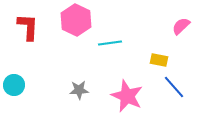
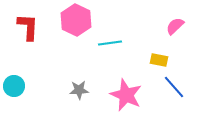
pink semicircle: moved 6 px left
cyan circle: moved 1 px down
pink star: moved 1 px left, 1 px up
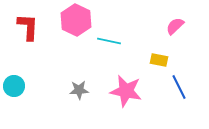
cyan line: moved 1 px left, 2 px up; rotated 20 degrees clockwise
blue line: moved 5 px right; rotated 15 degrees clockwise
pink star: moved 4 px up; rotated 12 degrees counterclockwise
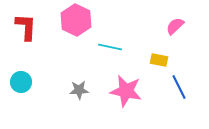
red L-shape: moved 2 px left
cyan line: moved 1 px right, 6 px down
cyan circle: moved 7 px right, 4 px up
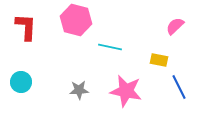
pink hexagon: rotated 12 degrees counterclockwise
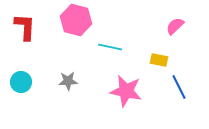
red L-shape: moved 1 px left
gray star: moved 11 px left, 9 px up
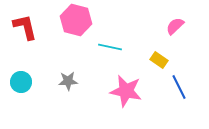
red L-shape: rotated 16 degrees counterclockwise
yellow rectangle: rotated 24 degrees clockwise
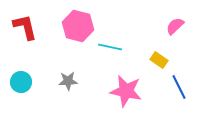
pink hexagon: moved 2 px right, 6 px down
